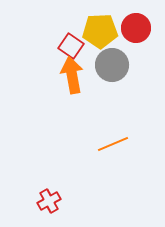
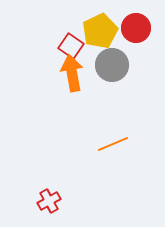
yellow pentagon: rotated 24 degrees counterclockwise
orange arrow: moved 2 px up
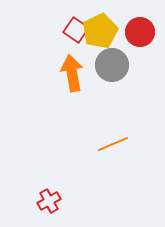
red circle: moved 4 px right, 4 px down
red square: moved 5 px right, 16 px up
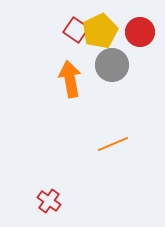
orange arrow: moved 2 px left, 6 px down
red cross: rotated 25 degrees counterclockwise
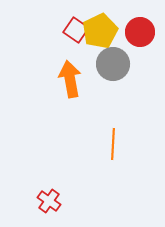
gray circle: moved 1 px right, 1 px up
orange line: rotated 64 degrees counterclockwise
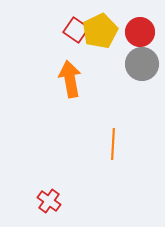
gray circle: moved 29 px right
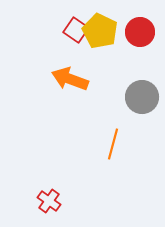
yellow pentagon: rotated 20 degrees counterclockwise
gray circle: moved 33 px down
orange arrow: rotated 60 degrees counterclockwise
orange line: rotated 12 degrees clockwise
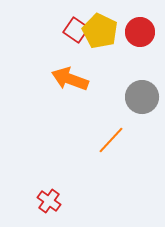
orange line: moved 2 px left, 4 px up; rotated 28 degrees clockwise
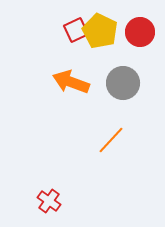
red square: rotated 30 degrees clockwise
orange arrow: moved 1 px right, 3 px down
gray circle: moved 19 px left, 14 px up
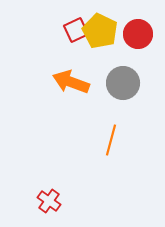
red circle: moved 2 px left, 2 px down
orange line: rotated 28 degrees counterclockwise
